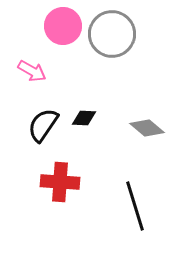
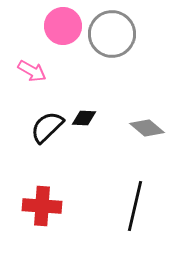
black semicircle: moved 4 px right, 2 px down; rotated 12 degrees clockwise
red cross: moved 18 px left, 24 px down
black line: rotated 30 degrees clockwise
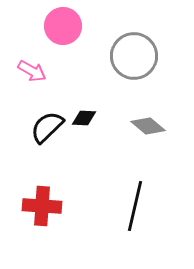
gray circle: moved 22 px right, 22 px down
gray diamond: moved 1 px right, 2 px up
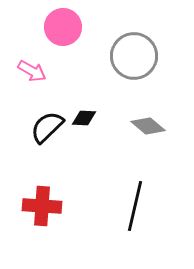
pink circle: moved 1 px down
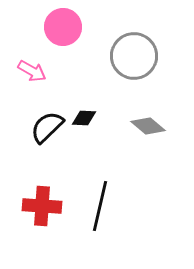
black line: moved 35 px left
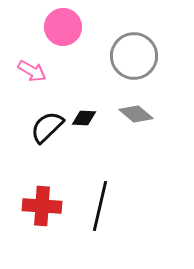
gray diamond: moved 12 px left, 12 px up
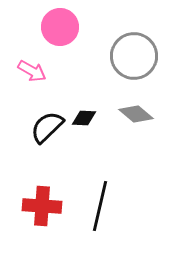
pink circle: moved 3 px left
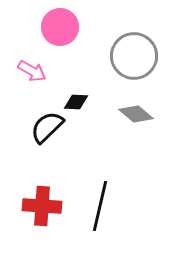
black diamond: moved 8 px left, 16 px up
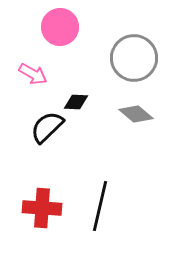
gray circle: moved 2 px down
pink arrow: moved 1 px right, 3 px down
red cross: moved 2 px down
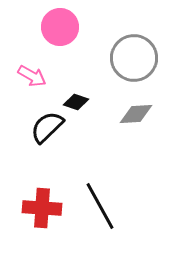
pink arrow: moved 1 px left, 2 px down
black diamond: rotated 15 degrees clockwise
gray diamond: rotated 44 degrees counterclockwise
black line: rotated 42 degrees counterclockwise
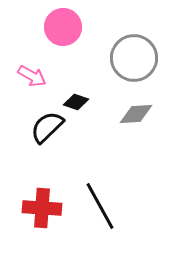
pink circle: moved 3 px right
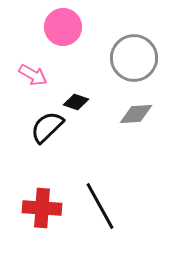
pink arrow: moved 1 px right, 1 px up
